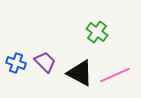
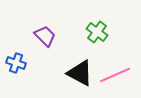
purple trapezoid: moved 26 px up
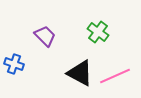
green cross: moved 1 px right
blue cross: moved 2 px left, 1 px down
pink line: moved 1 px down
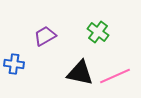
purple trapezoid: rotated 75 degrees counterclockwise
blue cross: rotated 12 degrees counterclockwise
black triangle: rotated 16 degrees counterclockwise
